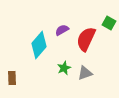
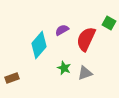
green star: rotated 24 degrees counterclockwise
brown rectangle: rotated 72 degrees clockwise
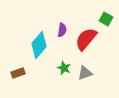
green square: moved 3 px left, 4 px up
purple semicircle: rotated 128 degrees clockwise
red semicircle: rotated 15 degrees clockwise
brown rectangle: moved 6 px right, 5 px up
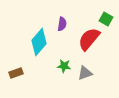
purple semicircle: moved 6 px up
red semicircle: moved 3 px right
cyan diamond: moved 3 px up
green star: moved 2 px up; rotated 16 degrees counterclockwise
brown rectangle: moved 2 px left
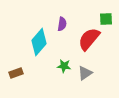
green square: rotated 32 degrees counterclockwise
gray triangle: rotated 14 degrees counterclockwise
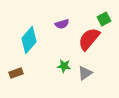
green square: moved 2 px left; rotated 24 degrees counterclockwise
purple semicircle: rotated 64 degrees clockwise
cyan diamond: moved 10 px left, 2 px up
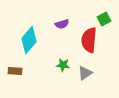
red semicircle: moved 1 px down; rotated 35 degrees counterclockwise
green star: moved 1 px left, 1 px up
brown rectangle: moved 1 px left, 2 px up; rotated 24 degrees clockwise
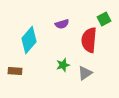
green star: rotated 24 degrees counterclockwise
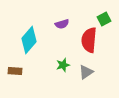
gray triangle: moved 1 px right, 1 px up
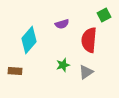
green square: moved 4 px up
